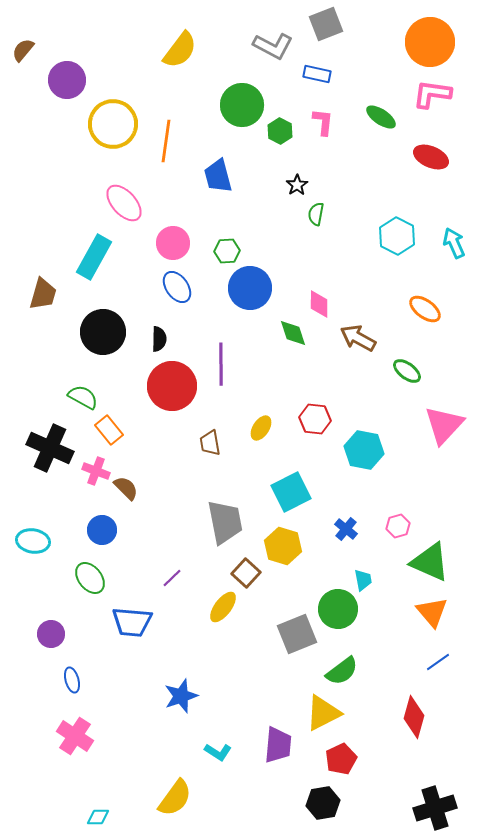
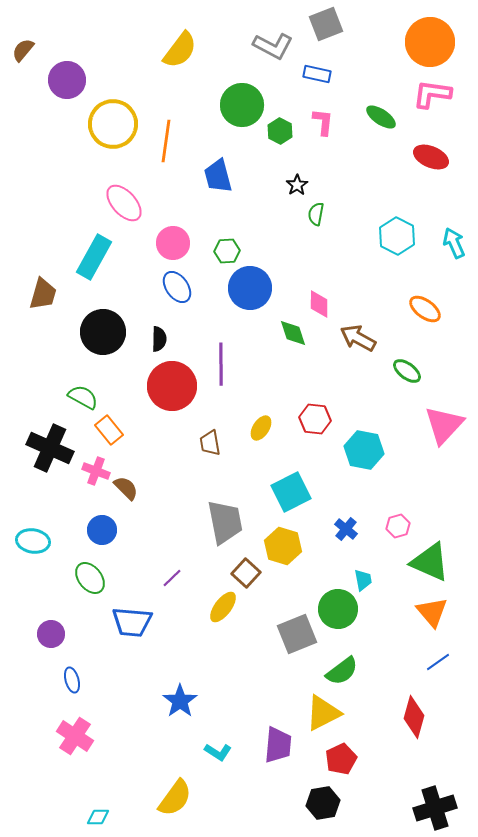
blue star at (181, 696): moved 1 px left, 5 px down; rotated 16 degrees counterclockwise
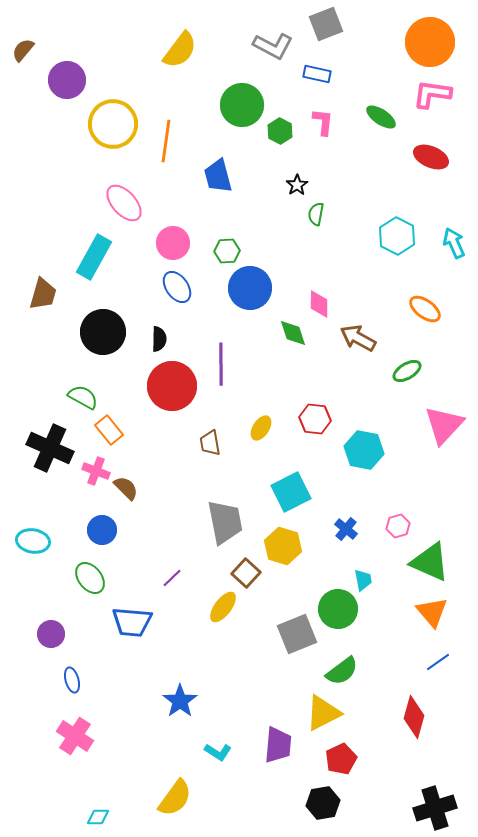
green ellipse at (407, 371): rotated 68 degrees counterclockwise
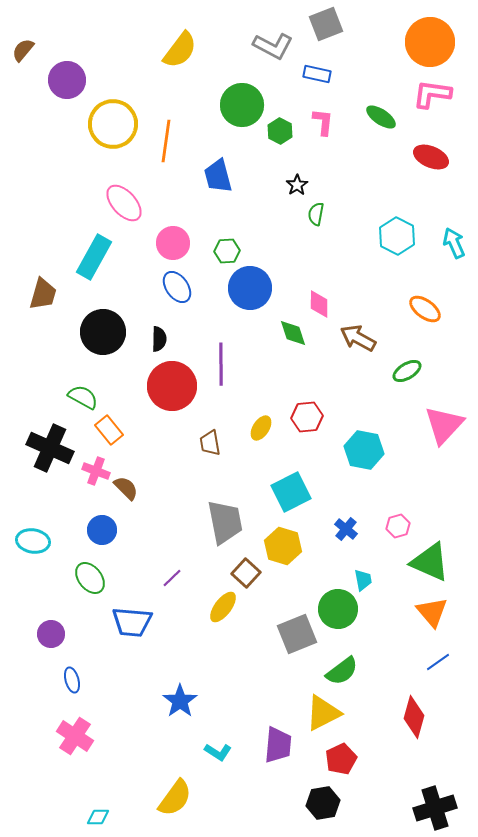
red hexagon at (315, 419): moved 8 px left, 2 px up; rotated 12 degrees counterclockwise
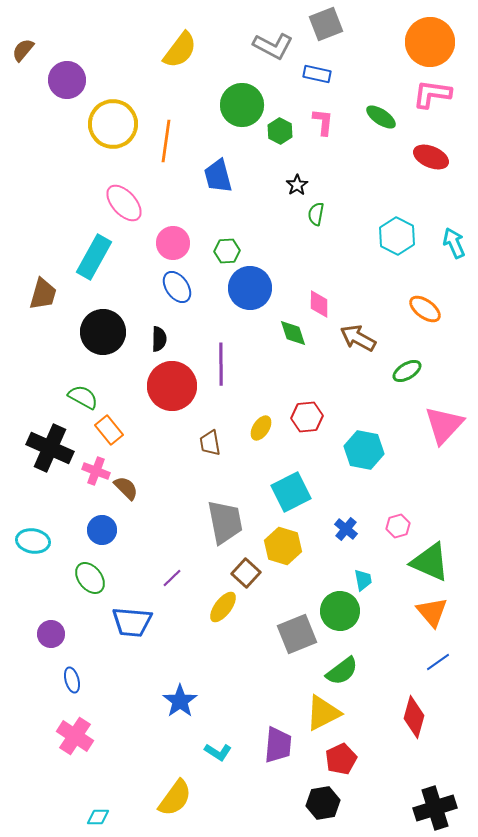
green circle at (338, 609): moved 2 px right, 2 px down
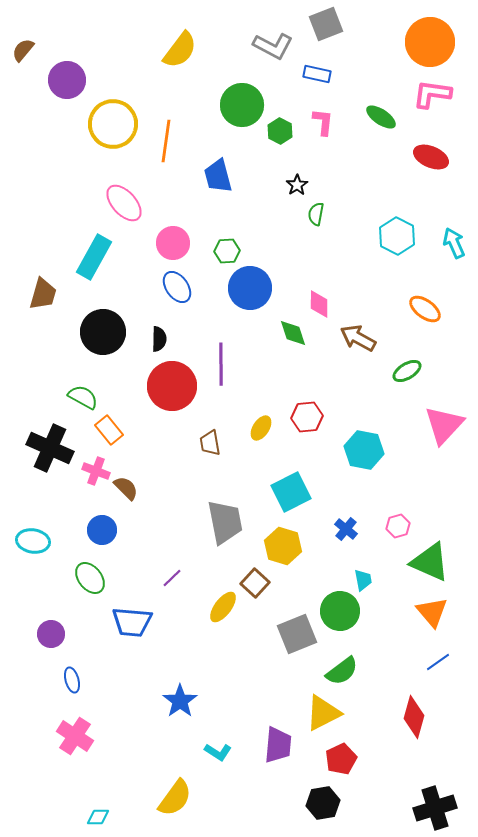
brown square at (246, 573): moved 9 px right, 10 px down
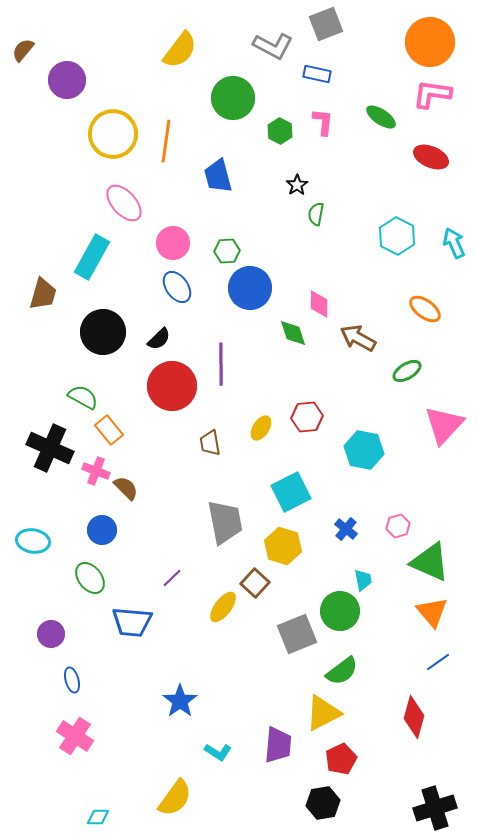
green circle at (242, 105): moved 9 px left, 7 px up
yellow circle at (113, 124): moved 10 px down
cyan rectangle at (94, 257): moved 2 px left
black semicircle at (159, 339): rotated 45 degrees clockwise
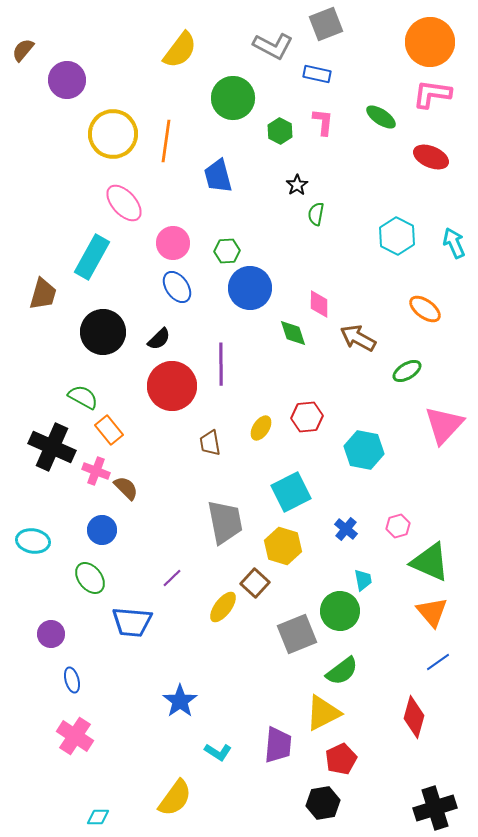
black cross at (50, 448): moved 2 px right, 1 px up
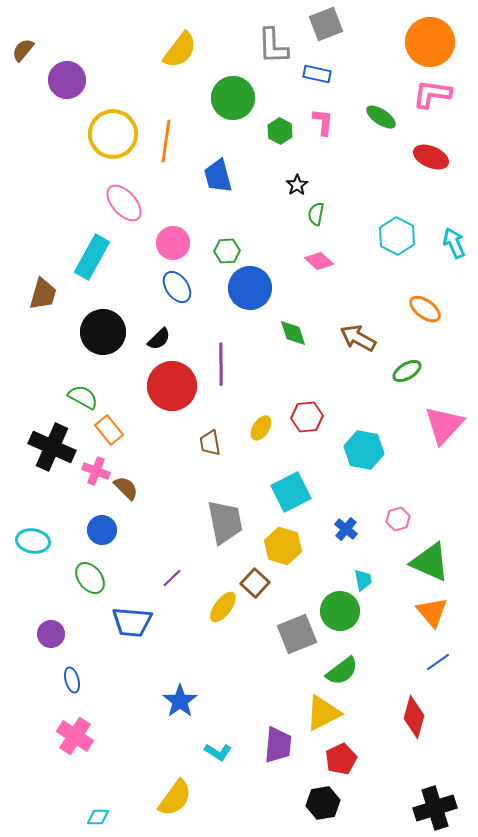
gray L-shape at (273, 46): rotated 60 degrees clockwise
pink diamond at (319, 304): moved 43 px up; rotated 48 degrees counterclockwise
pink hexagon at (398, 526): moved 7 px up
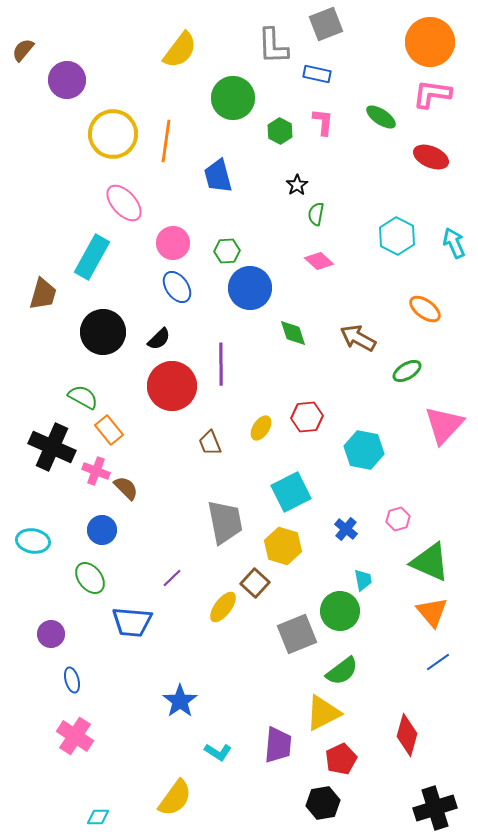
brown trapezoid at (210, 443): rotated 12 degrees counterclockwise
red diamond at (414, 717): moved 7 px left, 18 px down
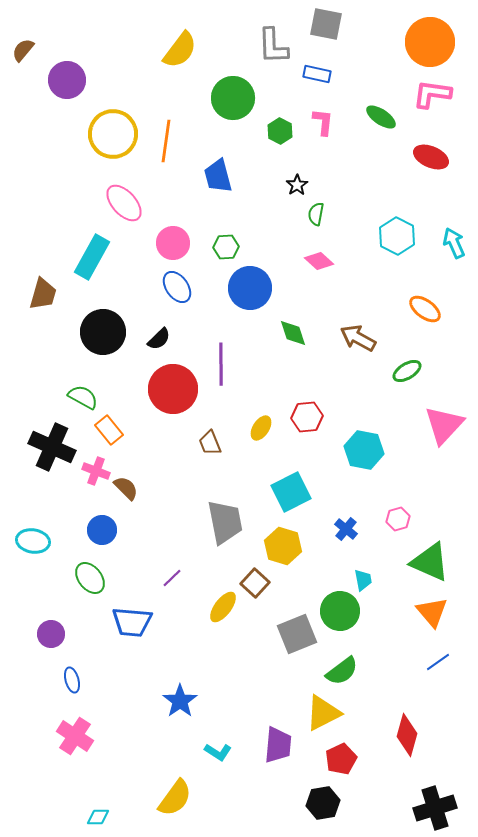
gray square at (326, 24): rotated 32 degrees clockwise
green hexagon at (227, 251): moved 1 px left, 4 px up
red circle at (172, 386): moved 1 px right, 3 px down
